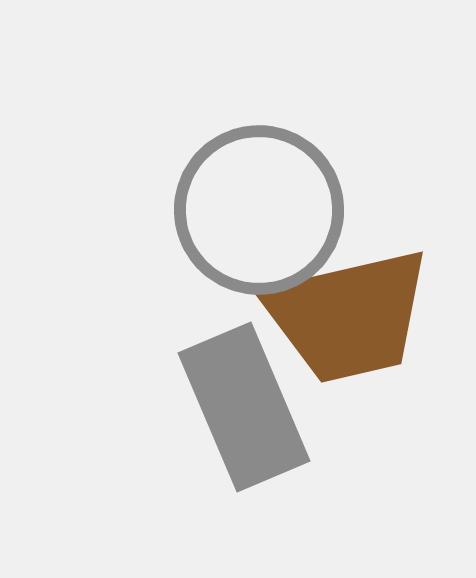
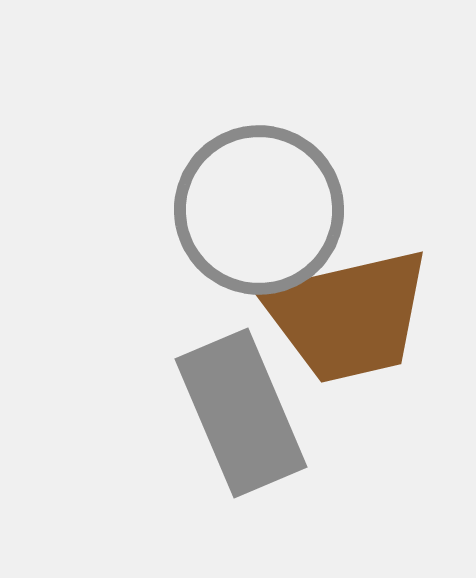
gray rectangle: moved 3 px left, 6 px down
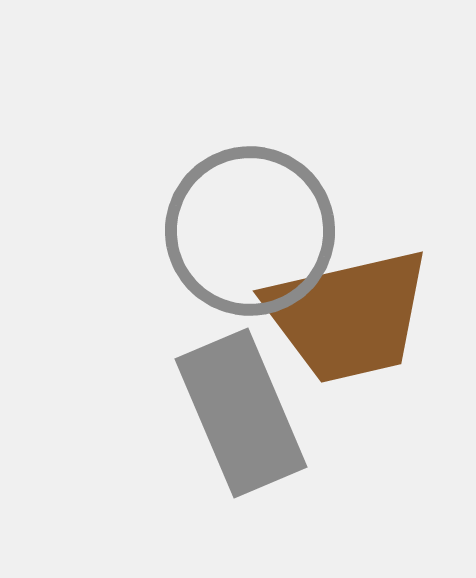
gray circle: moved 9 px left, 21 px down
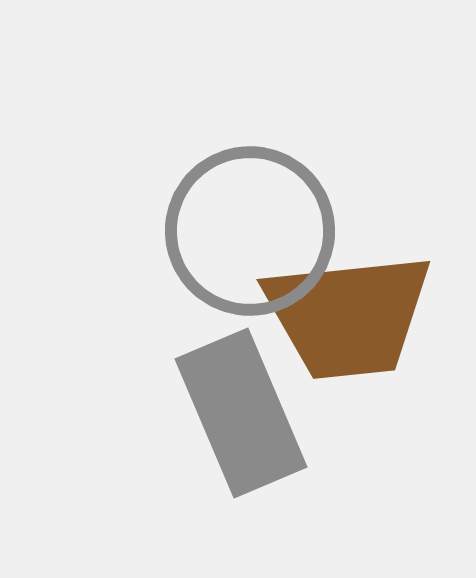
brown trapezoid: rotated 7 degrees clockwise
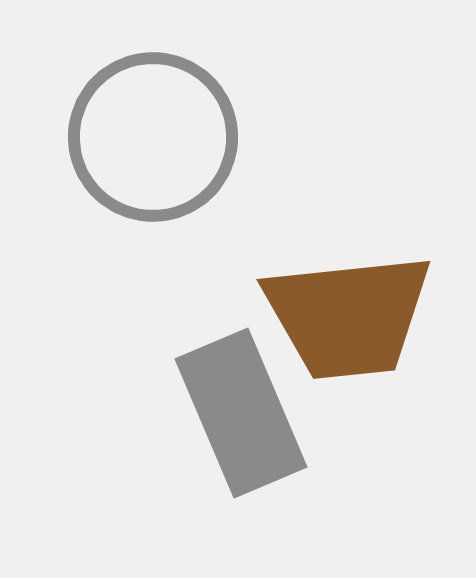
gray circle: moved 97 px left, 94 px up
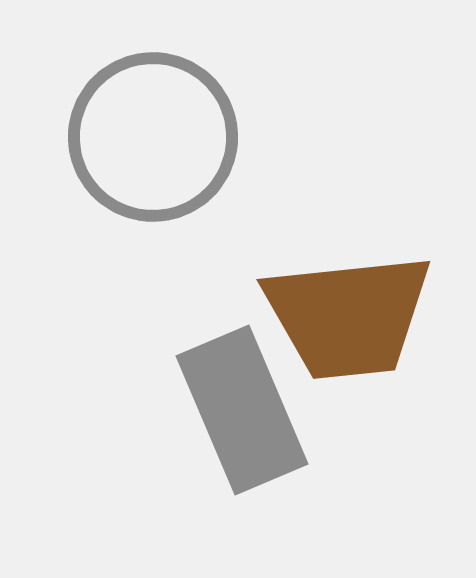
gray rectangle: moved 1 px right, 3 px up
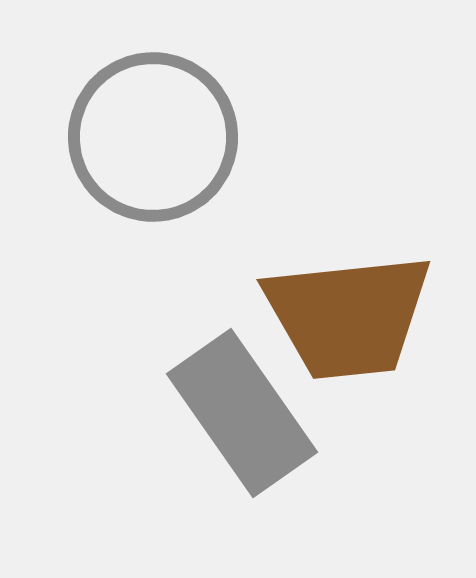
gray rectangle: moved 3 px down; rotated 12 degrees counterclockwise
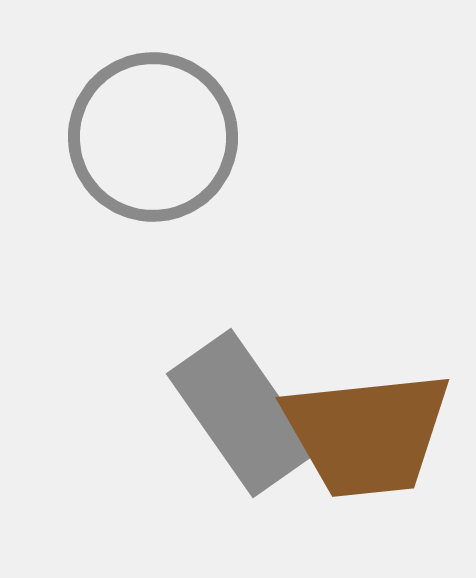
brown trapezoid: moved 19 px right, 118 px down
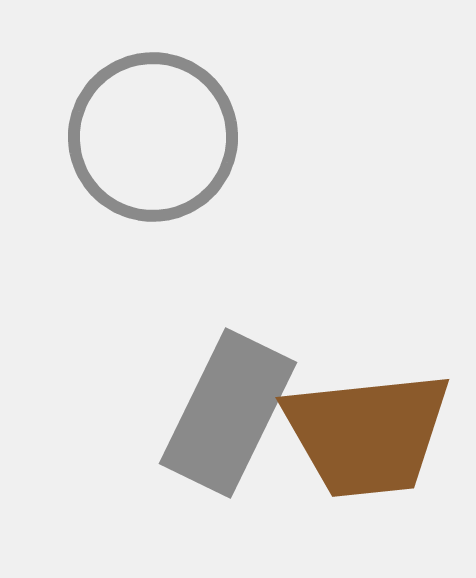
gray rectangle: moved 14 px left; rotated 61 degrees clockwise
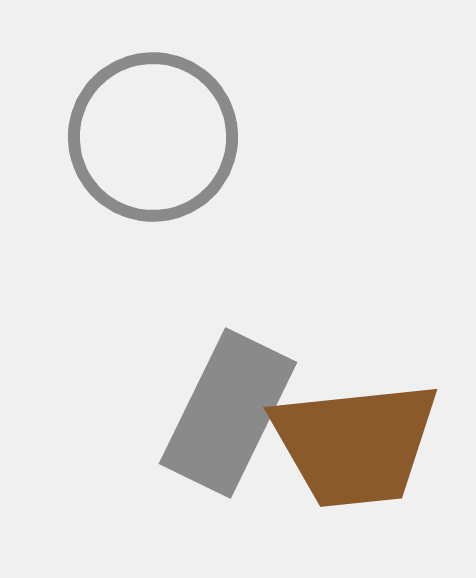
brown trapezoid: moved 12 px left, 10 px down
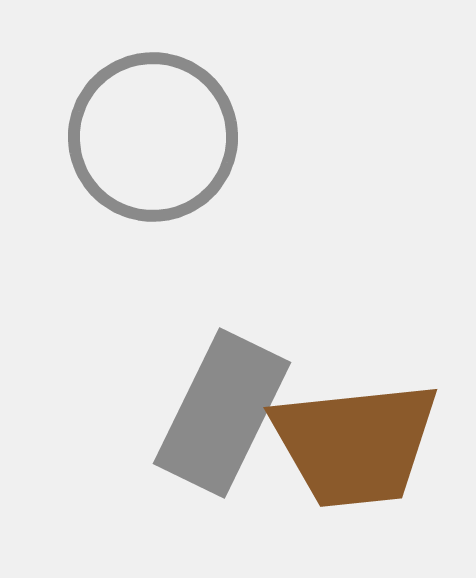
gray rectangle: moved 6 px left
